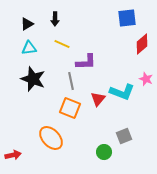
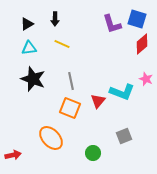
blue square: moved 10 px right, 1 px down; rotated 24 degrees clockwise
purple L-shape: moved 26 px right, 38 px up; rotated 75 degrees clockwise
red triangle: moved 2 px down
green circle: moved 11 px left, 1 px down
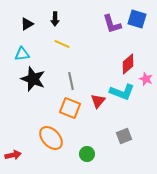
red diamond: moved 14 px left, 20 px down
cyan triangle: moved 7 px left, 6 px down
green circle: moved 6 px left, 1 px down
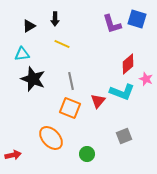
black triangle: moved 2 px right, 2 px down
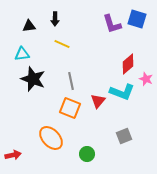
black triangle: rotated 24 degrees clockwise
